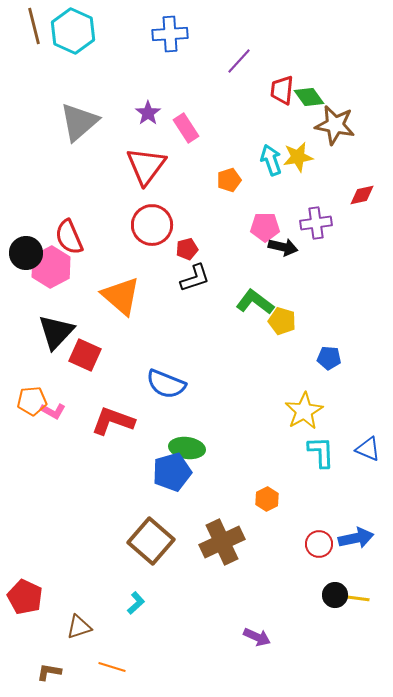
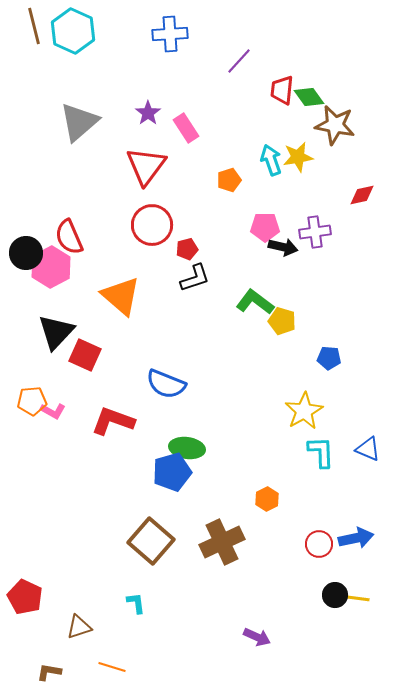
purple cross at (316, 223): moved 1 px left, 9 px down
cyan L-shape at (136, 603): rotated 55 degrees counterclockwise
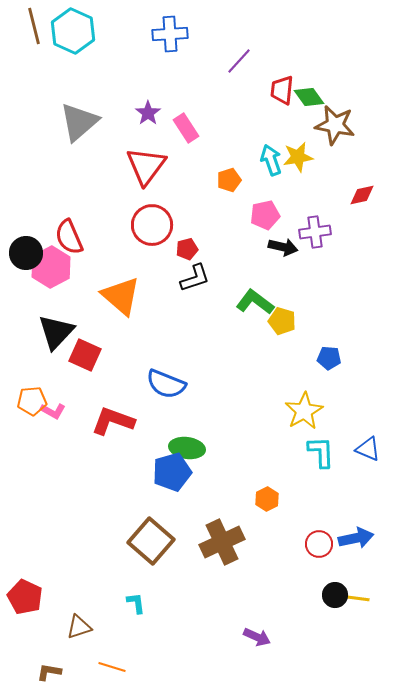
pink pentagon at (265, 227): moved 12 px up; rotated 12 degrees counterclockwise
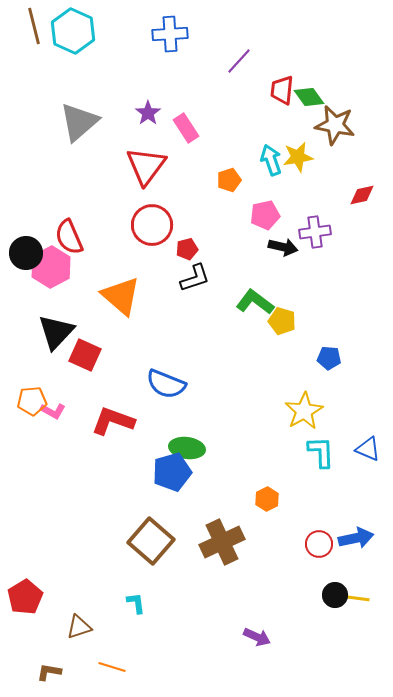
red pentagon at (25, 597): rotated 16 degrees clockwise
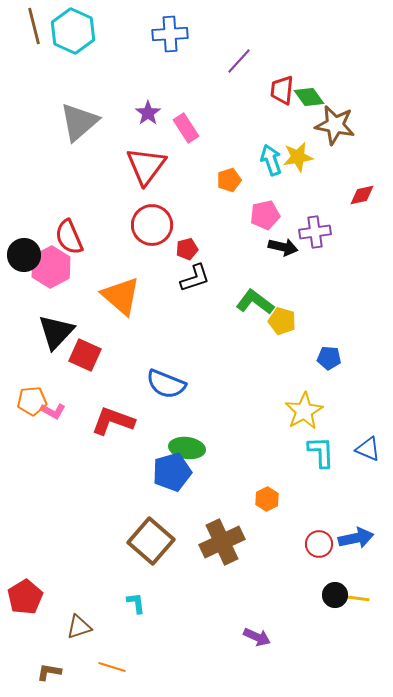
black circle at (26, 253): moved 2 px left, 2 px down
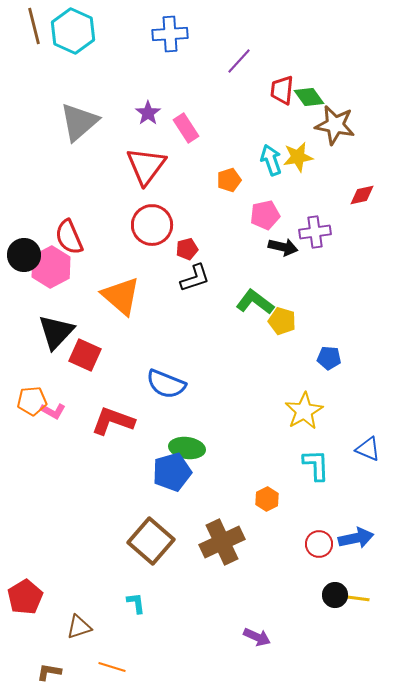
cyan L-shape at (321, 452): moved 5 px left, 13 px down
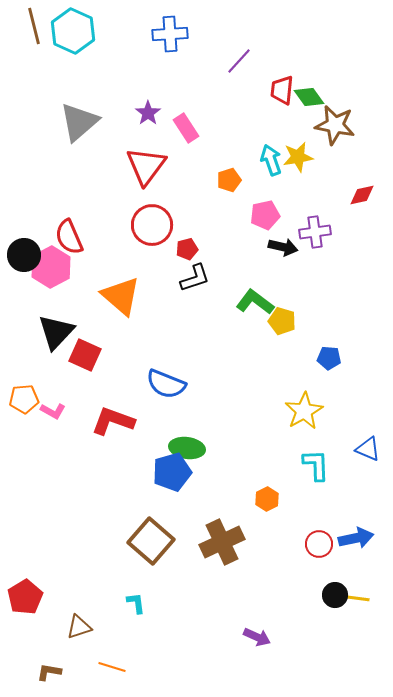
orange pentagon at (32, 401): moved 8 px left, 2 px up
